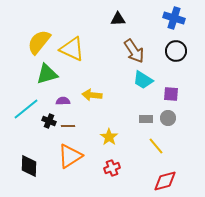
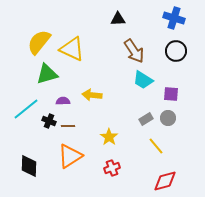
gray rectangle: rotated 32 degrees counterclockwise
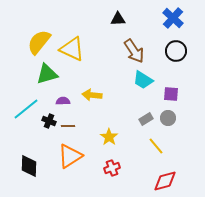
blue cross: moved 1 px left; rotated 25 degrees clockwise
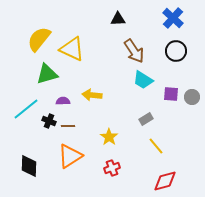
yellow semicircle: moved 3 px up
gray circle: moved 24 px right, 21 px up
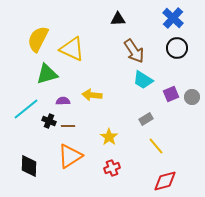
yellow semicircle: moved 1 px left; rotated 12 degrees counterclockwise
black circle: moved 1 px right, 3 px up
purple square: rotated 28 degrees counterclockwise
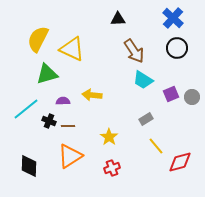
red diamond: moved 15 px right, 19 px up
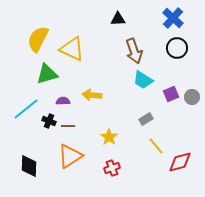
brown arrow: rotated 15 degrees clockwise
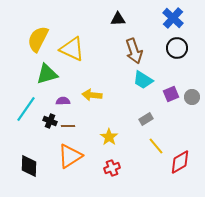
cyan line: rotated 16 degrees counterclockwise
black cross: moved 1 px right
red diamond: rotated 15 degrees counterclockwise
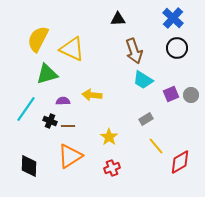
gray circle: moved 1 px left, 2 px up
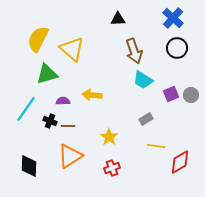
yellow triangle: rotated 16 degrees clockwise
yellow line: rotated 42 degrees counterclockwise
